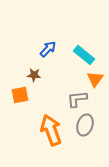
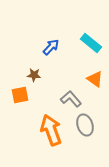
blue arrow: moved 3 px right, 2 px up
cyan rectangle: moved 7 px right, 12 px up
orange triangle: rotated 30 degrees counterclockwise
gray L-shape: moved 6 px left; rotated 55 degrees clockwise
gray ellipse: rotated 35 degrees counterclockwise
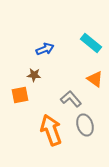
blue arrow: moved 6 px left, 2 px down; rotated 24 degrees clockwise
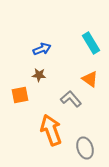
cyan rectangle: rotated 20 degrees clockwise
blue arrow: moved 3 px left
brown star: moved 5 px right
orange triangle: moved 5 px left
gray ellipse: moved 23 px down
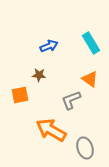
blue arrow: moved 7 px right, 3 px up
gray L-shape: moved 1 px down; rotated 70 degrees counterclockwise
orange arrow: rotated 40 degrees counterclockwise
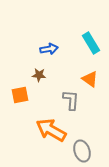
blue arrow: moved 3 px down; rotated 12 degrees clockwise
gray L-shape: rotated 115 degrees clockwise
gray ellipse: moved 3 px left, 3 px down
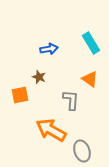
brown star: moved 2 px down; rotated 16 degrees clockwise
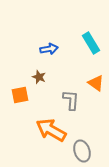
orange triangle: moved 6 px right, 4 px down
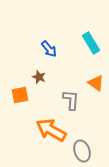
blue arrow: rotated 60 degrees clockwise
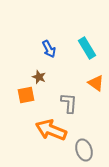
cyan rectangle: moved 4 px left, 5 px down
blue arrow: rotated 12 degrees clockwise
orange square: moved 6 px right
gray L-shape: moved 2 px left, 3 px down
orange arrow: rotated 8 degrees counterclockwise
gray ellipse: moved 2 px right, 1 px up
